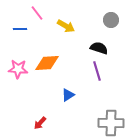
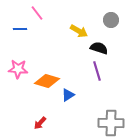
yellow arrow: moved 13 px right, 5 px down
orange diamond: moved 18 px down; rotated 20 degrees clockwise
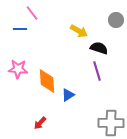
pink line: moved 5 px left
gray circle: moved 5 px right
orange diamond: rotated 70 degrees clockwise
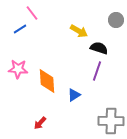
blue line: rotated 32 degrees counterclockwise
purple line: rotated 36 degrees clockwise
blue triangle: moved 6 px right
gray cross: moved 2 px up
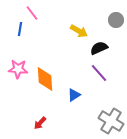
blue line: rotated 48 degrees counterclockwise
black semicircle: rotated 42 degrees counterclockwise
purple line: moved 2 px right, 2 px down; rotated 60 degrees counterclockwise
orange diamond: moved 2 px left, 2 px up
gray cross: rotated 30 degrees clockwise
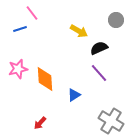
blue line: rotated 64 degrees clockwise
pink star: rotated 18 degrees counterclockwise
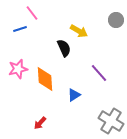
black semicircle: moved 35 px left; rotated 90 degrees clockwise
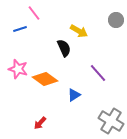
pink line: moved 2 px right
pink star: rotated 30 degrees clockwise
purple line: moved 1 px left
orange diamond: rotated 50 degrees counterclockwise
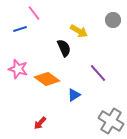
gray circle: moved 3 px left
orange diamond: moved 2 px right
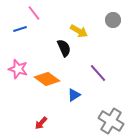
red arrow: moved 1 px right
